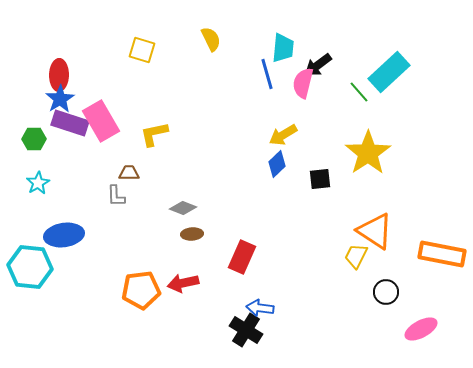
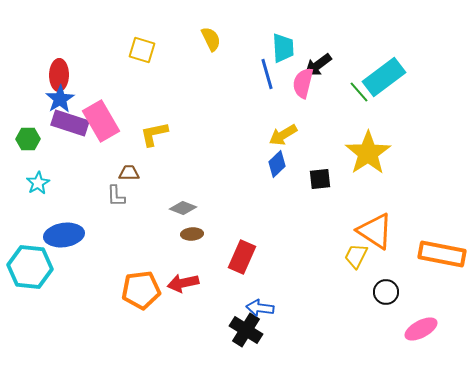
cyan trapezoid: rotated 8 degrees counterclockwise
cyan rectangle: moved 5 px left, 5 px down; rotated 6 degrees clockwise
green hexagon: moved 6 px left
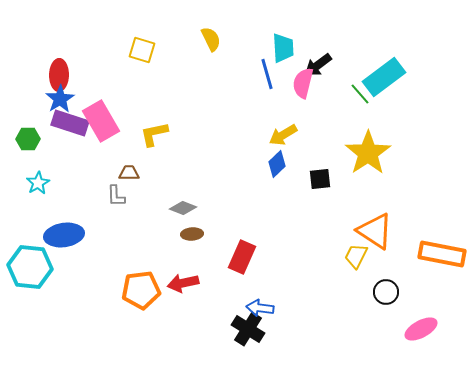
green line: moved 1 px right, 2 px down
black cross: moved 2 px right, 1 px up
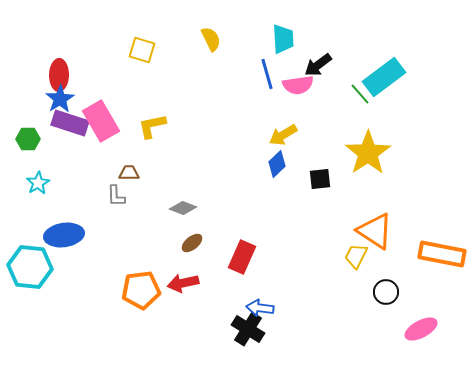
cyan trapezoid: moved 9 px up
pink semicircle: moved 5 px left, 2 px down; rotated 112 degrees counterclockwise
yellow L-shape: moved 2 px left, 8 px up
brown ellipse: moved 9 px down; rotated 35 degrees counterclockwise
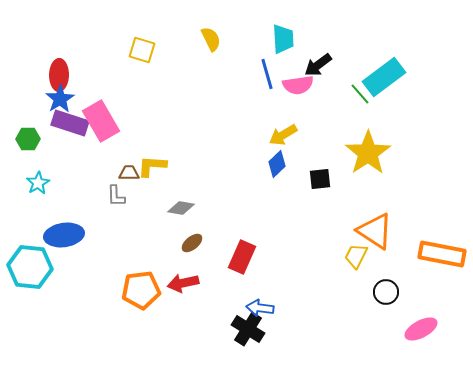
yellow L-shape: moved 40 px down; rotated 16 degrees clockwise
gray diamond: moved 2 px left; rotated 12 degrees counterclockwise
